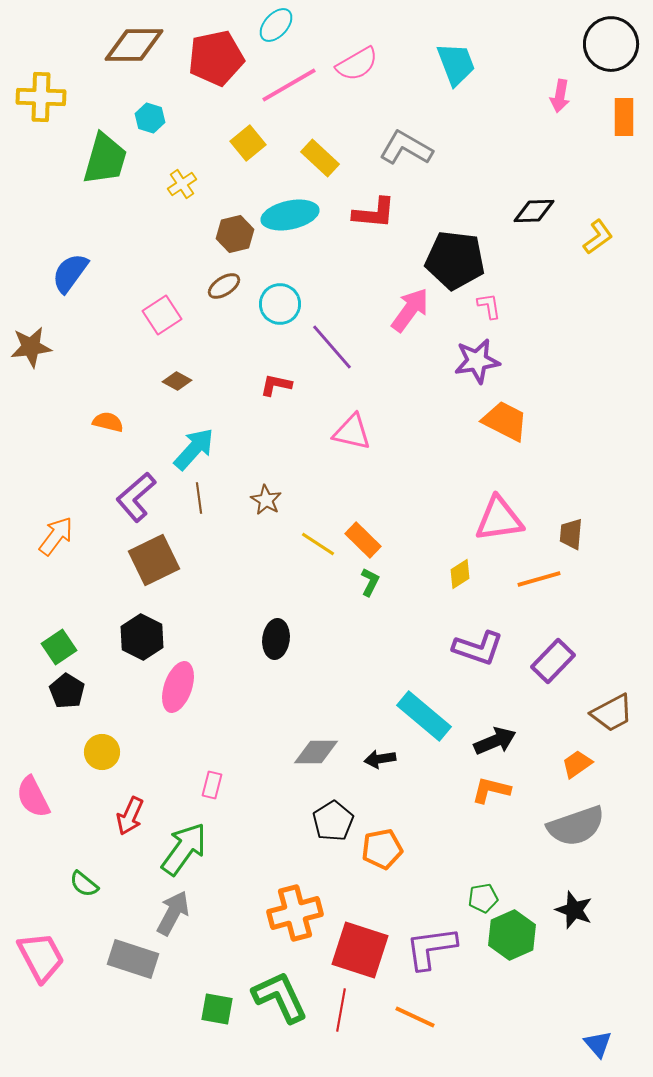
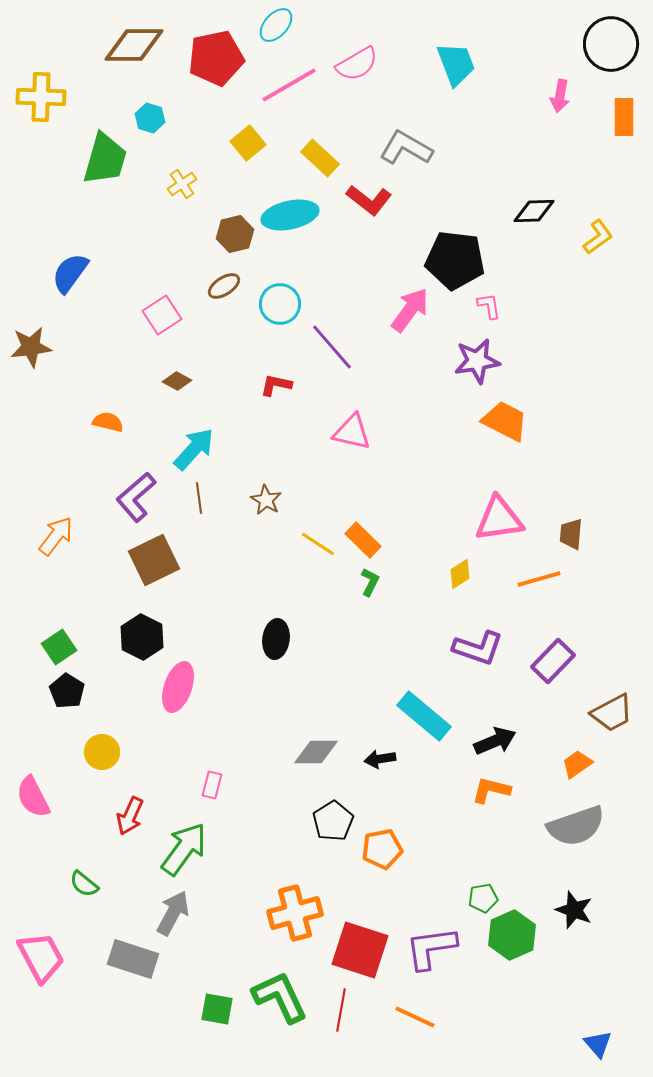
red L-shape at (374, 213): moved 5 px left, 13 px up; rotated 33 degrees clockwise
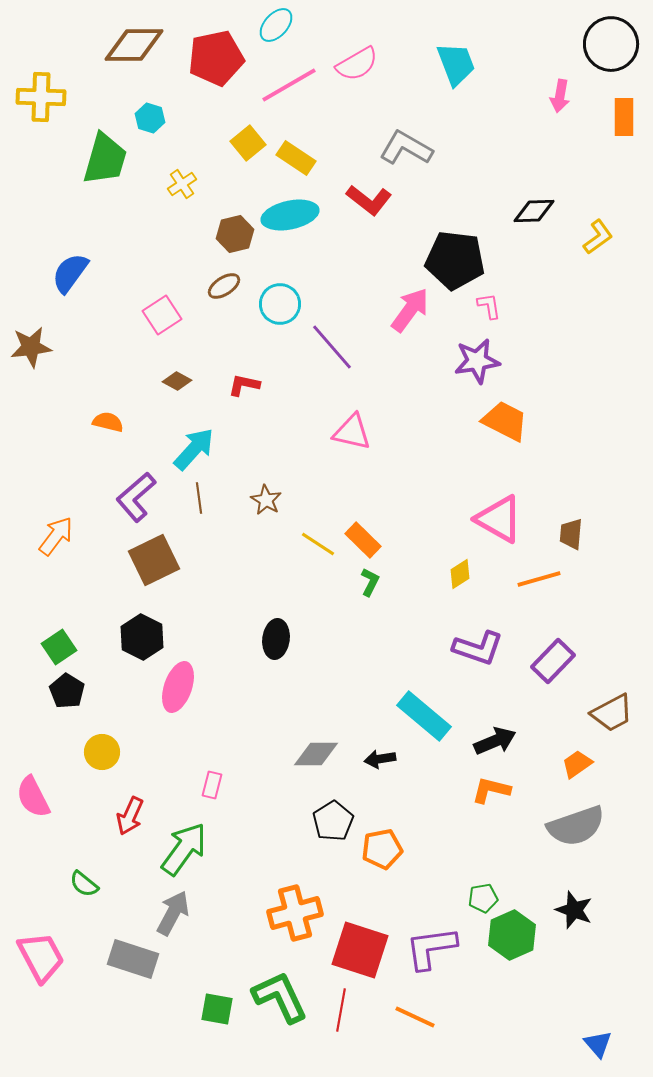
yellow rectangle at (320, 158): moved 24 px left; rotated 9 degrees counterclockwise
red L-shape at (276, 385): moved 32 px left
pink triangle at (499, 519): rotated 38 degrees clockwise
gray diamond at (316, 752): moved 2 px down
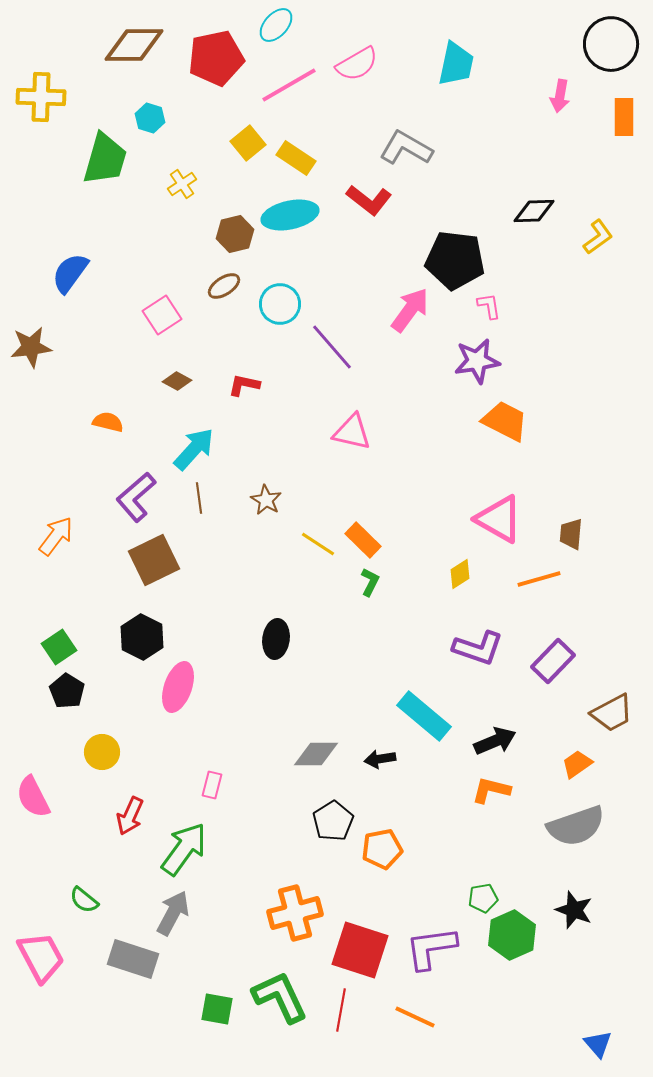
cyan trapezoid at (456, 64): rotated 33 degrees clockwise
green semicircle at (84, 884): moved 16 px down
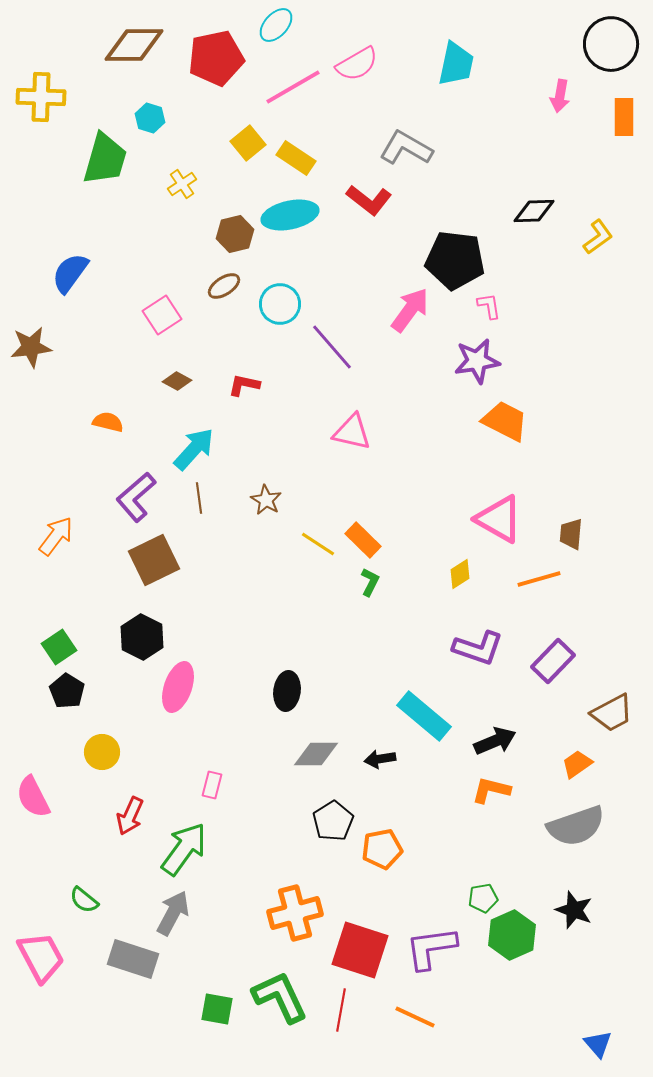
pink line at (289, 85): moved 4 px right, 2 px down
black ellipse at (276, 639): moved 11 px right, 52 px down
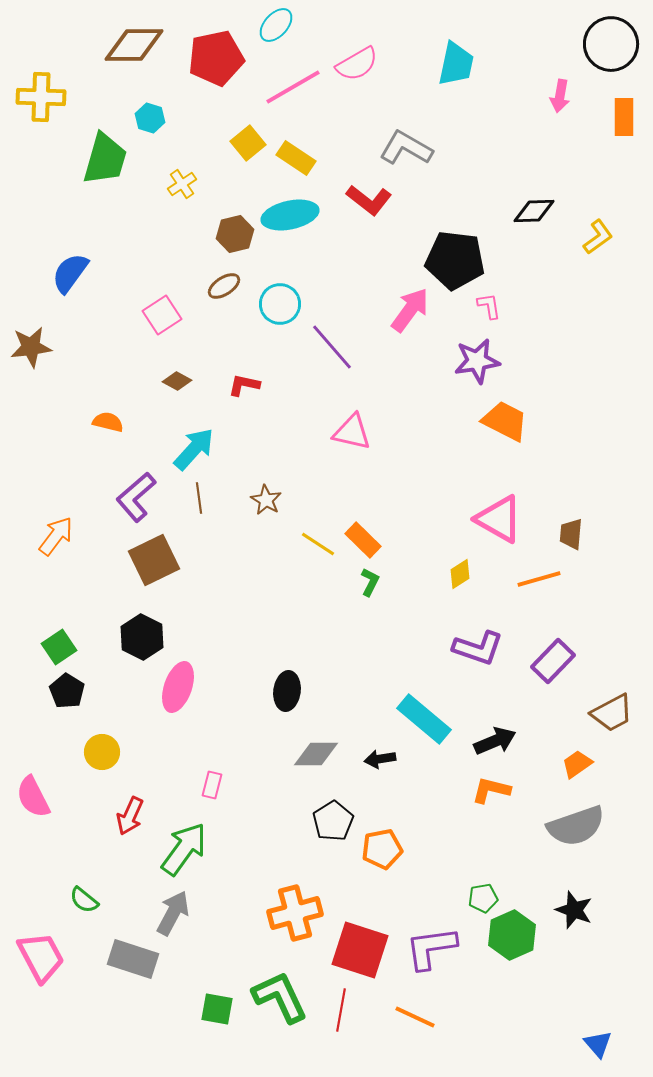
cyan rectangle at (424, 716): moved 3 px down
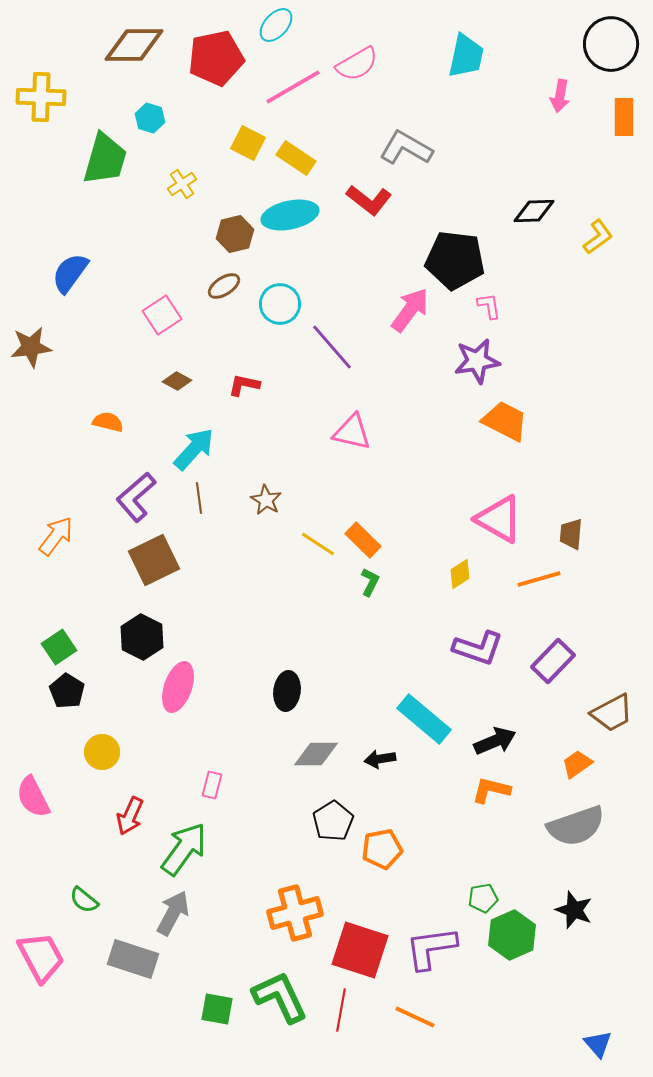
cyan trapezoid at (456, 64): moved 10 px right, 8 px up
yellow square at (248, 143): rotated 24 degrees counterclockwise
